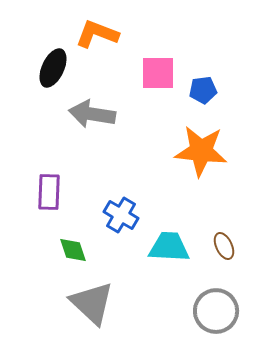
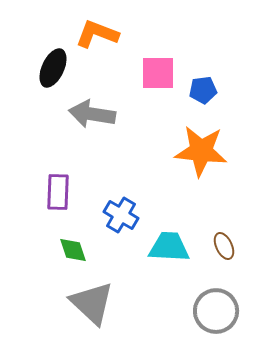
purple rectangle: moved 9 px right
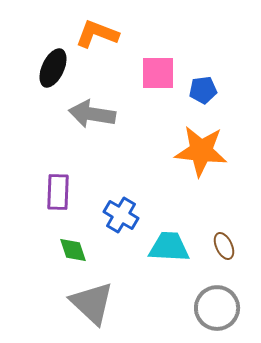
gray circle: moved 1 px right, 3 px up
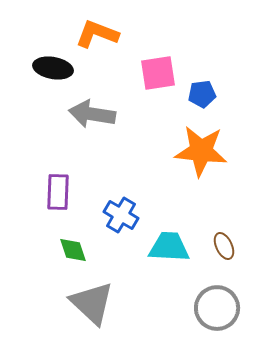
black ellipse: rotated 75 degrees clockwise
pink square: rotated 9 degrees counterclockwise
blue pentagon: moved 1 px left, 4 px down
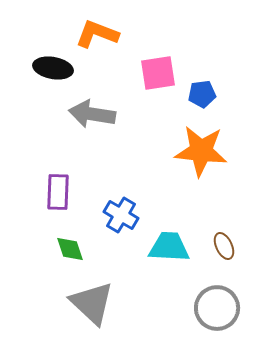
green diamond: moved 3 px left, 1 px up
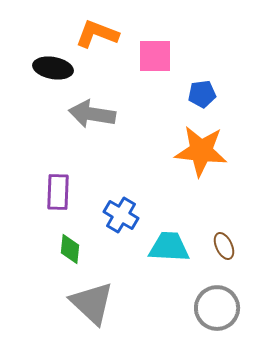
pink square: moved 3 px left, 17 px up; rotated 9 degrees clockwise
green diamond: rotated 24 degrees clockwise
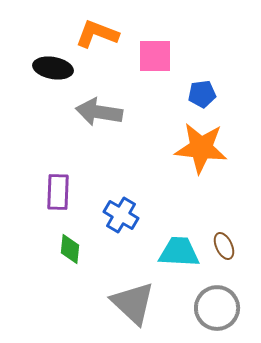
gray arrow: moved 7 px right, 2 px up
orange star: moved 3 px up
cyan trapezoid: moved 10 px right, 5 px down
gray triangle: moved 41 px right
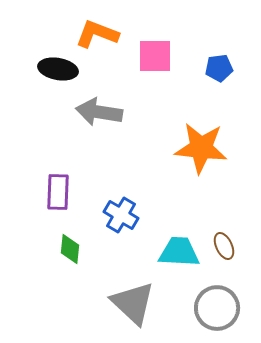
black ellipse: moved 5 px right, 1 px down
blue pentagon: moved 17 px right, 26 px up
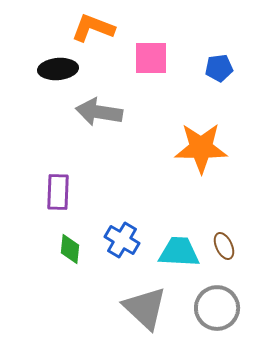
orange L-shape: moved 4 px left, 6 px up
pink square: moved 4 px left, 2 px down
black ellipse: rotated 15 degrees counterclockwise
orange star: rotated 6 degrees counterclockwise
blue cross: moved 1 px right, 25 px down
gray triangle: moved 12 px right, 5 px down
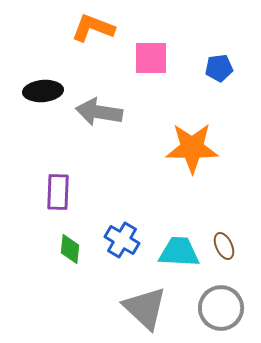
black ellipse: moved 15 px left, 22 px down
orange star: moved 9 px left
gray circle: moved 4 px right
